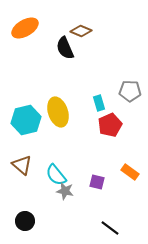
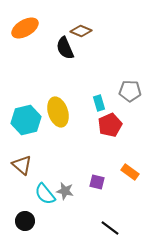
cyan semicircle: moved 11 px left, 19 px down
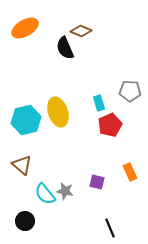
orange rectangle: rotated 30 degrees clockwise
black line: rotated 30 degrees clockwise
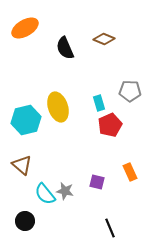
brown diamond: moved 23 px right, 8 px down
yellow ellipse: moved 5 px up
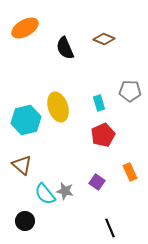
red pentagon: moved 7 px left, 10 px down
purple square: rotated 21 degrees clockwise
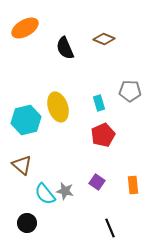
orange rectangle: moved 3 px right, 13 px down; rotated 18 degrees clockwise
black circle: moved 2 px right, 2 px down
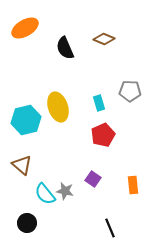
purple square: moved 4 px left, 3 px up
